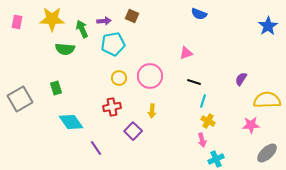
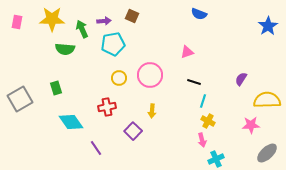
pink triangle: moved 1 px right, 1 px up
pink circle: moved 1 px up
red cross: moved 5 px left
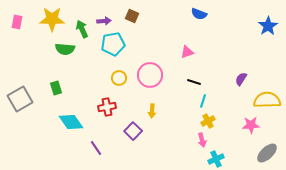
yellow cross: rotated 32 degrees clockwise
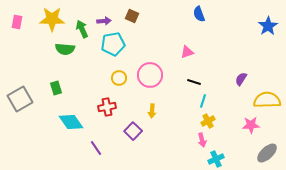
blue semicircle: rotated 49 degrees clockwise
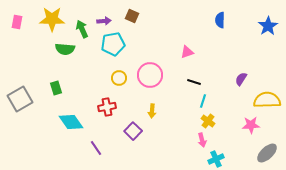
blue semicircle: moved 21 px right, 6 px down; rotated 21 degrees clockwise
yellow cross: rotated 24 degrees counterclockwise
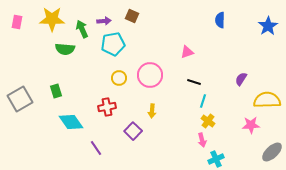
green rectangle: moved 3 px down
gray ellipse: moved 5 px right, 1 px up
